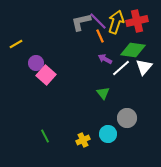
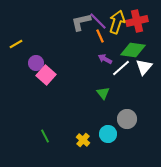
yellow arrow: moved 1 px right
gray circle: moved 1 px down
yellow cross: rotated 24 degrees counterclockwise
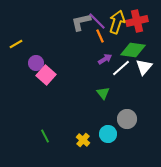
purple line: moved 1 px left
purple arrow: rotated 120 degrees clockwise
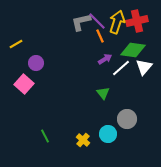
pink square: moved 22 px left, 9 px down
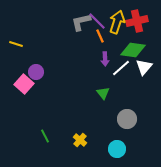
yellow line: rotated 48 degrees clockwise
purple arrow: rotated 120 degrees clockwise
purple circle: moved 9 px down
cyan circle: moved 9 px right, 15 px down
yellow cross: moved 3 px left
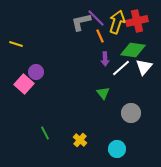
purple line: moved 1 px left, 3 px up
gray circle: moved 4 px right, 6 px up
green line: moved 3 px up
